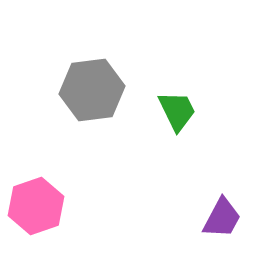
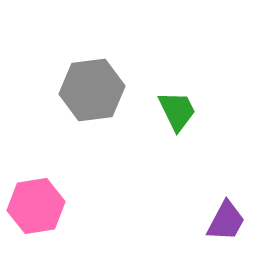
pink hexagon: rotated 10 degrees clockwise
purple trapezoid: moved 4 px right, 3 px down
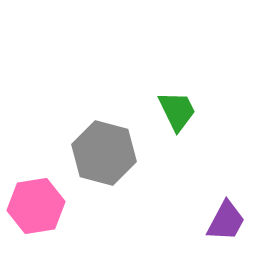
gray hexagon: moved 12 px right, 63 px down; rotated 22 degrees clockwise
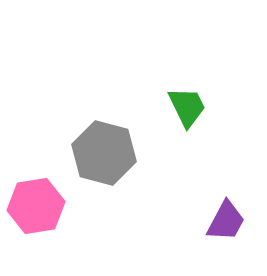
green trapezoid: moved 10 px right, 4 px up
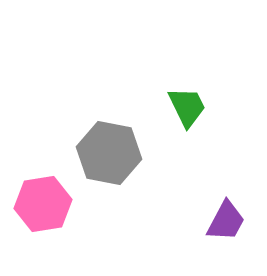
gray hexagon: moved 5 px right; rotated 4 degrees counterclockwise
pink hexagon: moved 7 px right, 2 px up
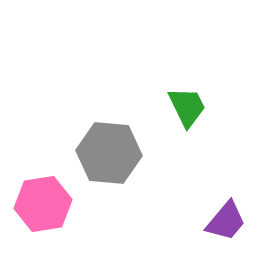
gray hexagon: rotated 6 degrees counterclockwise
purple trapezoid: rotated 12 degrees clockwise
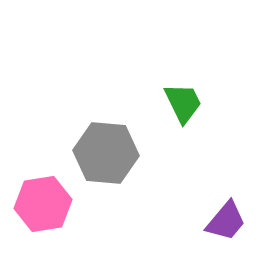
green trapezoid: moved 4 px left, 4 px up
gray hexagon: moved 3 px left
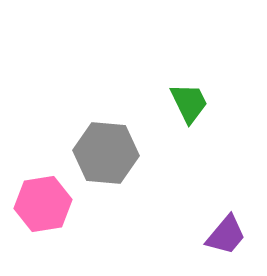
green trapezoid: moved 6 px right
purple trapezoid: moved 14 px down
